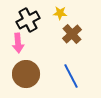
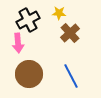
yellow star: moved 1 px left
brown cross: moved 2 px left, 1 px up
brown circle: moved 3 px right
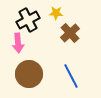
yellow star: moved 3 px left
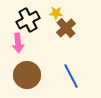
brown cross: moved 4 px left, 5 px up
brown circle: moved 2 px left, 1 px down
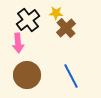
black cross: rotated 10 degrees counterclockwise
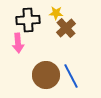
black cross: rotated 35 degrees clockwise
brown circle: moved 19 px right
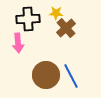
black cross: moved 1 px up
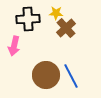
pink arrow: moved 4 px left, 3 px down; rotated 18 degrees clockwise
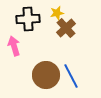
yellow star: moved 1 px right; rotated 16 degrees counterclockwise
pink arrow: rotated 150 degrees clockwise
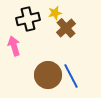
yellow star: moved 2 px left
black cross: rotated 10 degrees counterclockwise
brown circle: moved 2 px right
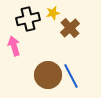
yellow star: moved 2 px left
brown cross: moved 4 px right
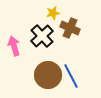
black cross: moved 14 px right, 17 px down; rotated 30 degrees counterclockwise
brown cross: rotated 24 degrees counterclockwise
